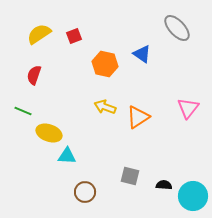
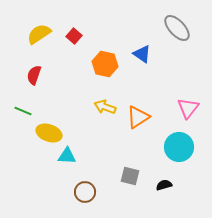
red square: rotated 28 degrees counterclockwise
black semicircle: rotated 21 degrees counterclockwise
cyan circle: moved 14 px left, 49 px up
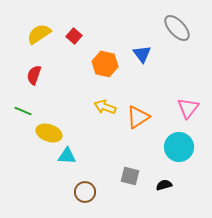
blue triangle: rotated 18 degrees clockwise
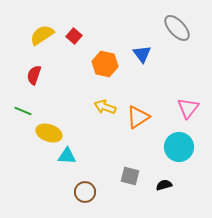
yellow semicircle: moved 3 px right, 1 px down
